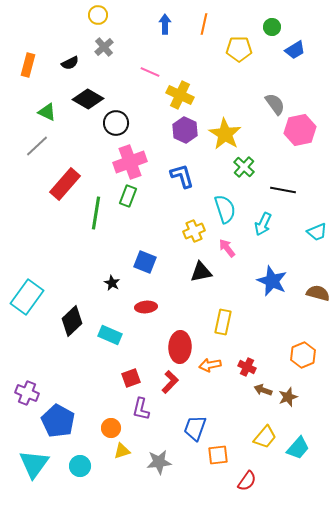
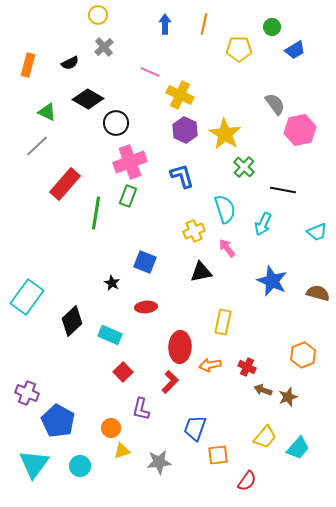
red square at (131, 378): moved 8 px left, 6 px up; rotated 24 degrees counterclockwise
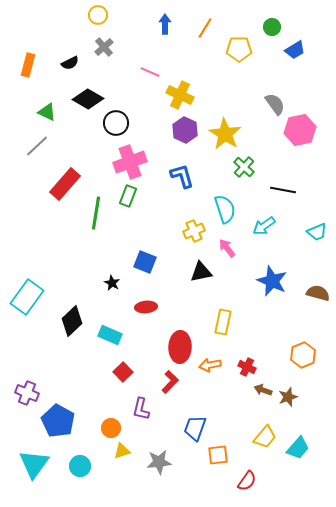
orange line at (204, 24): moved 1 px right, 4 px down; rotated 20 degrees clockwise
cyan arrow at (263, 224): moved 1 px right, 2 px down; rotated 30 degrees clockwise
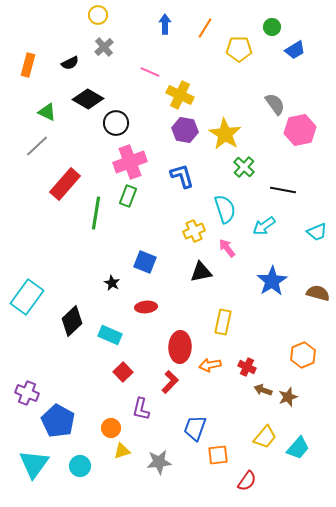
purple hexagon at (185, 130): rotated 15 degrees counterclockwise
blue star at (272, 281): rotated 16 degrees clockwise
